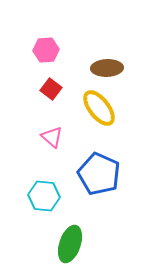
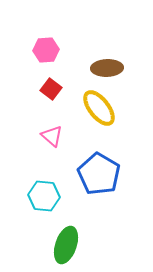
pink triangle: moved 1 px up
blue pentagon: rotated 6 degrees clockwise
green ellipse: moved 4 px left, 1 px down
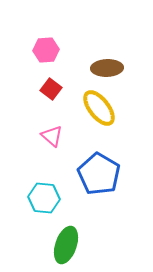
cyan hexagon: moved 2 px down
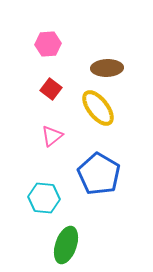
pink hexagon: moved 2 px right, 6 px up
yellow ellipse: moved 1 px left
pink triangle: rotated 40 degrees clockwise
